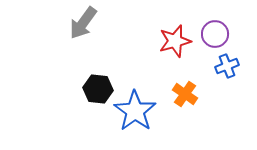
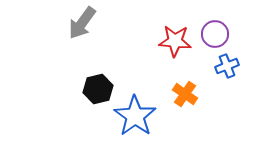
gray arrow: moved 1 px left
red star: rotated 20 degrees clockwise
black hexagon: rotated 20 degrees counterclockwise
blue star: moved 5 px down
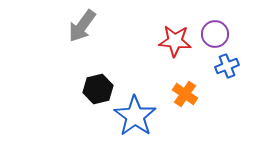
gray arrow: moved 3 px down
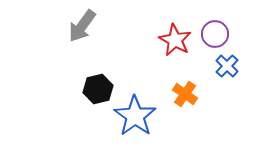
red star: moved 1 px up; rotated 24 degrees clockwise
blue cross: rotated 25 degrees counterclockwise
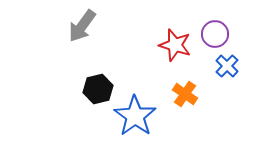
red star: moved 5 px down; rotated 12 degrees counterclockwise
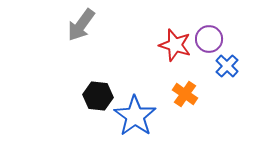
gray arrow: moved 1 px left, 1 px up
purple circle: moved 6 px left, 5 px down
black hexagon: moved 7 px down; rotated 20 degrees clockwise
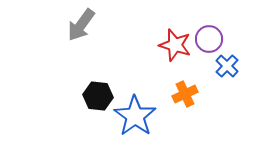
orange cross: rotated 30 degrees clockwise
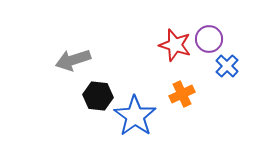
gray arrow: moved 8 px left, 35 px down; rotated 36 degrees clockwise
orange cross: moved 3 px left
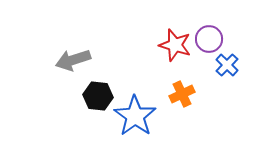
blue cross: moved 1 px up
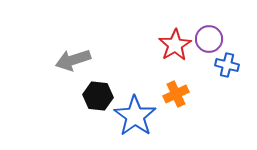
red star: rotated 24 degrees clockwise
blue cross: rotated 30 degrees counterclockwise
orange cross: moved 6 px left
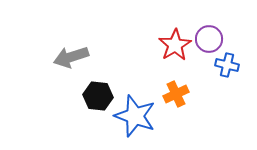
gray arrow: moved 2 px left, 3 px up
blue star: rotated 15 degrees counterclockwise
